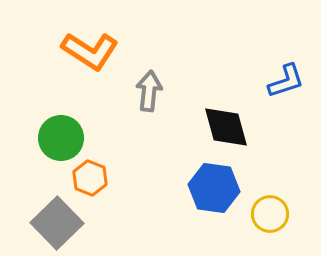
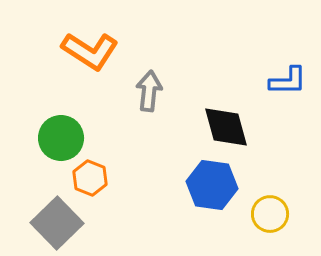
blue L-shape: moved 2 px right; rotated 18 degrees clockwise
blue hexagon: moved 2 px left, 3 px up
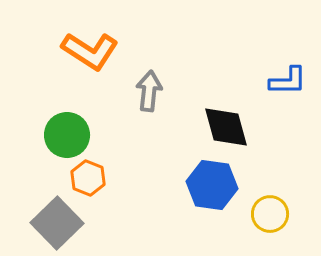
green circle: moved 6 px right, 3 px up
orange hexagon: moved 2 px left
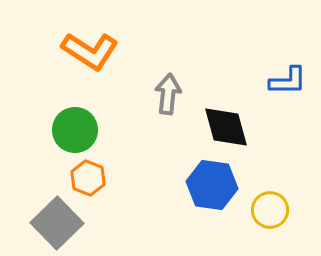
gray arrow: moved 19 px right, 3 px down
green circle: moved 8 px right, 5 px up
yellow circle: moved 4 px up
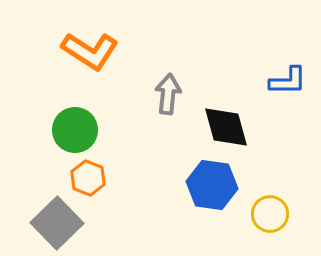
yellow circle: moved 4 px down
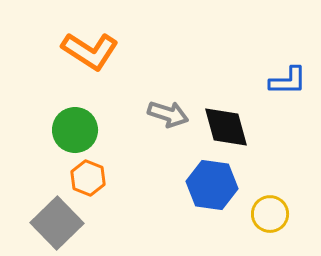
gray arrow: moved 20 px down; rotated 102 degrees clockwise
